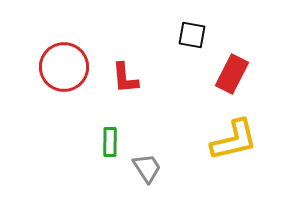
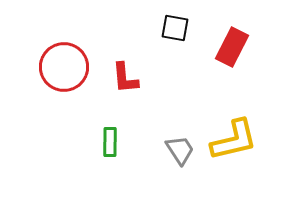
black square: moved 17 px left, 7 px up
red rectangle: moved 27 px up
gray trapezoid: moved 33 px right, 18 px up
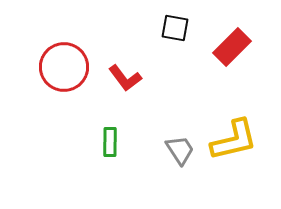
red rectangle: rotated 18 degrees clockwise
red L-shape: rotated 32 degrees counterclockwise
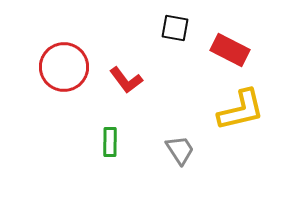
red rectangle: moved 2 px left, 3 px down; rotated 72 degrees clockwise
red L-shape: moved 1 px right, 2 px down
yellow L-shape: moved 7 px right, 30 px up
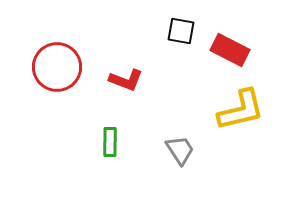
black square: moved 6 px right, 3 px down
red circle: moved 7 px left
red L-shape: rotated 32 degrees counterclockwise
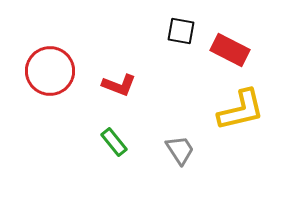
red circle: moved 7 px left, 4 px down
red L-shape: moved 7 px left, 5 px down
green rectangle: moved 4 px right; rotated 40 degrees counterclockwise
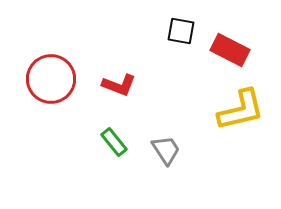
red circle: moved 1 px right, 8 px down
gray trapezoid: moved 14 px left
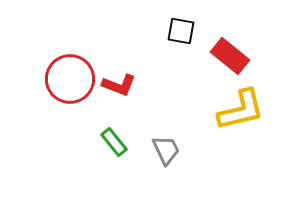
red rectangle: moved 6 px down; rotated 12 degrees clockwise
red circle: moved 19 px right
gray trapezoid: rotated 8 degrees clockwise
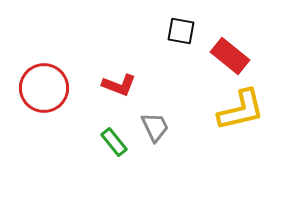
red circle: moved 26 px left, 9 px down
gray trapezoid: moved 11 px left, 23 px up
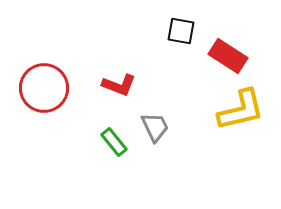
red rectangle: moved 2 px left; rotated 6 degrees counterclockwise
